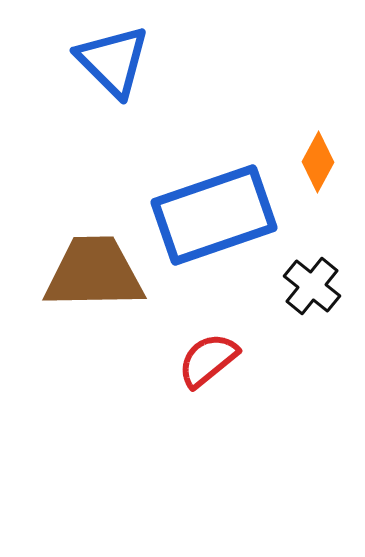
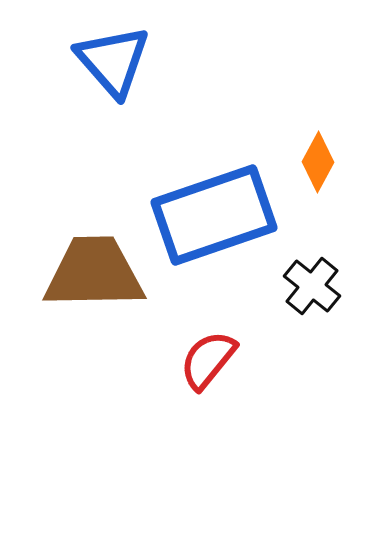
blue triangle: rotated 4 degrees clockwise
red semicircle: rotated 12 degrees counterclockwise
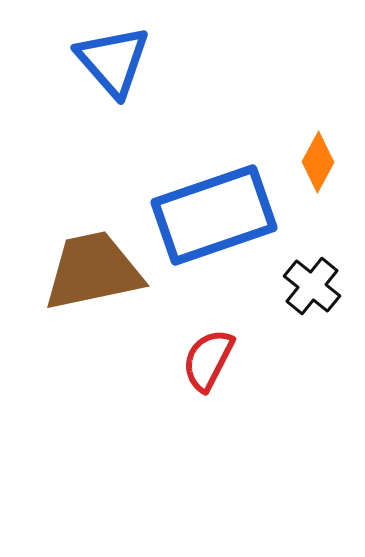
brown trapezoid: moved 1 px left, 2 px up; rotated 11 degrees counterclockwise
red semicircle: rotated 12 degrees counterclockwise
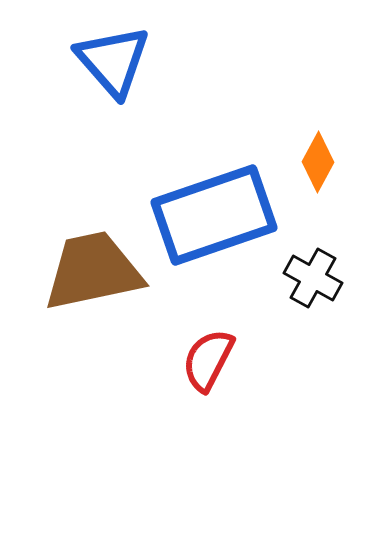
black cross: moved 1 px right, 8 px up; rotated 10 degrees counterclockwise
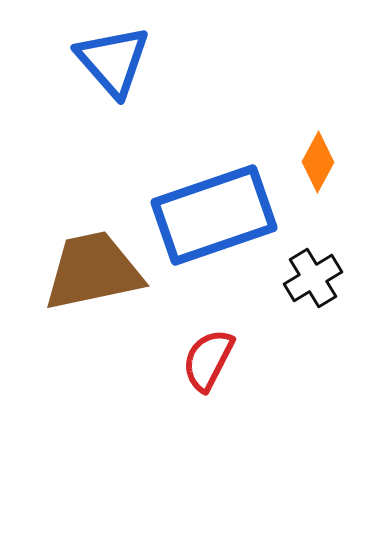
black cross: rotated 30 degrees clockwise
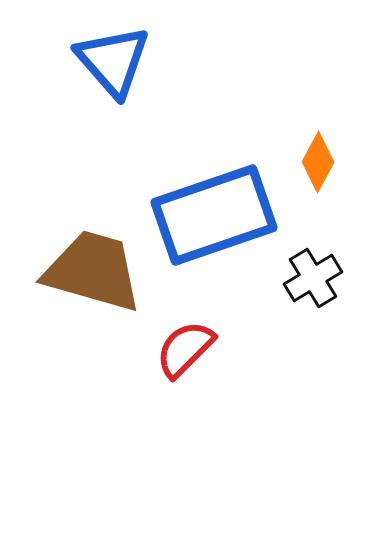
brown trapezoid: rotated 28 degrees clockwise
red semicircle: moved 23 px left, 11 px up; rotated 18 degrees clockwise
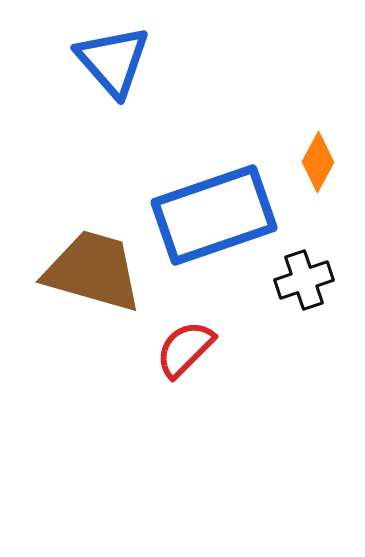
black cross: moved 9 px left, 2 px down; rotated 12 degrees clockwise
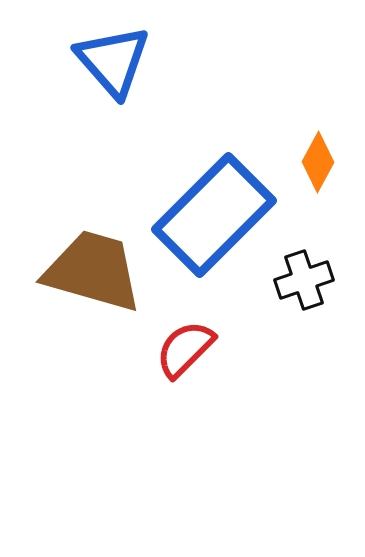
blue rectangle: rotated 26 degrees counterclockwise
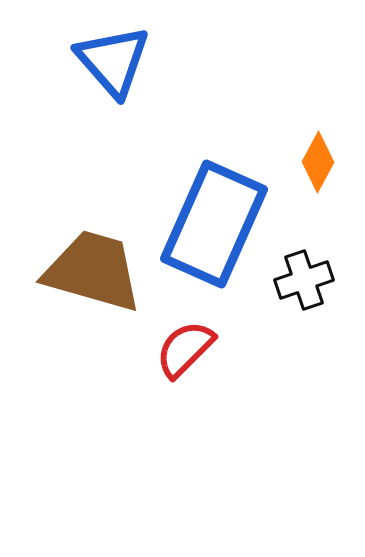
blue rectangle: moved 9 px down; rotated 21 degrees counterclockwise
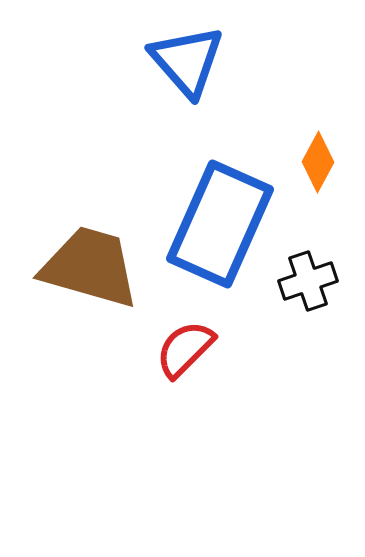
blue triangle: moved 74 px right
blue rectangle: moved 6 px right
brown trapezoid: moved 3 px left, 4 px up
black cross: moved 4 px right, 1 px down
